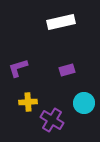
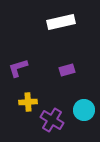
cyan circle: moved 7 px down
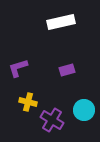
yellow cross: rotated 18 degrees clockwise
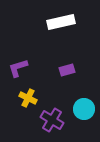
yellow cross: moved 4 px up; rotated 12 degrees clockwise
cyan circle: moved 1 px up
